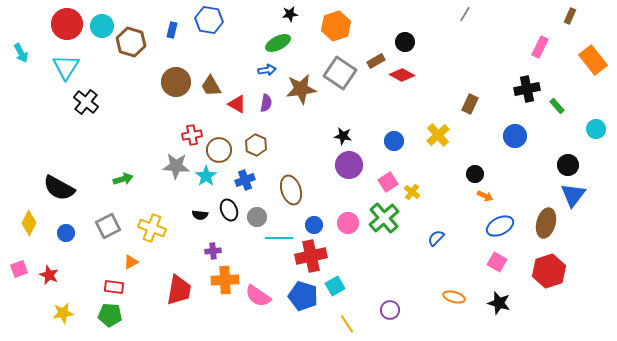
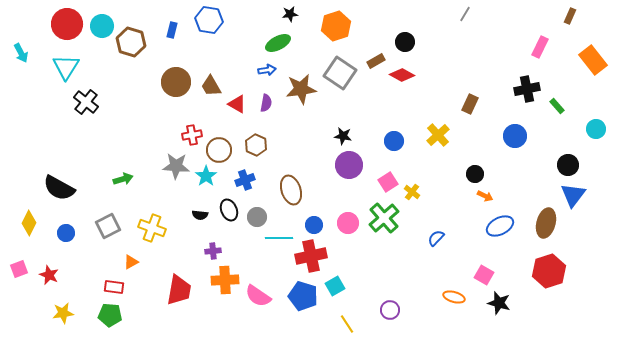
pink square at (497, 262): moved 13 px left, 13 px down
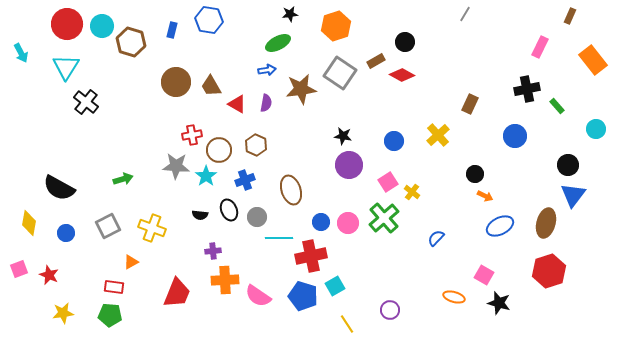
yellow diamond at (29, 223): rotated 15 degrees counterclockwise
blue circle at (314, 225): moved 7 px right, 3 px up
red trapezoid at (179, 290): moved 2 px left, 3 px down; rotated 12 degrees clockwise
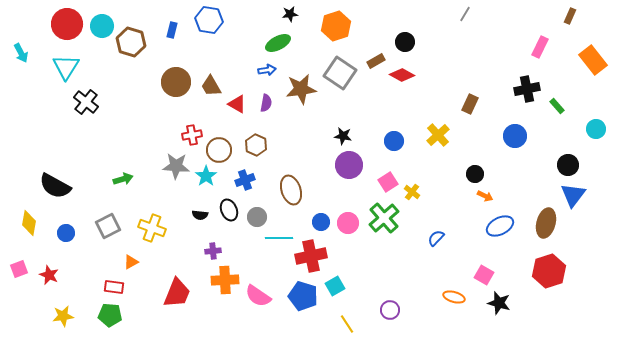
black semicircle at (59, 188): moved 4 px left, 2 px up
yellow star at (63, 313): moved 3 px down
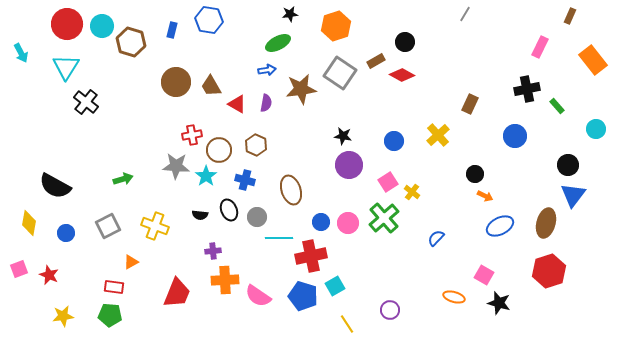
blue cross at (245, 180): rotated 36 degrees clockwise
yellow cross at (152, 228): moved 3 px right, 2 px up
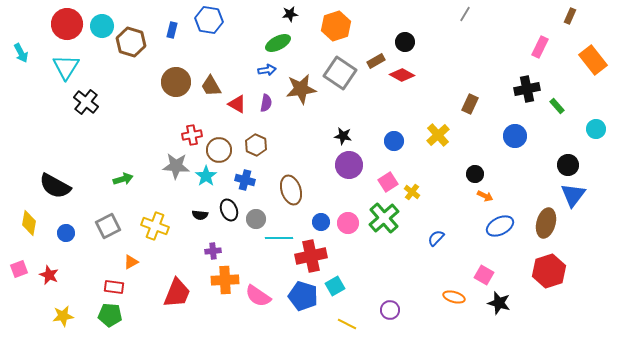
gray circle at (257, 217): moved 1 px left, 2 px down
yellow line at (347, 324): rotated 30 degrees counterclockwise
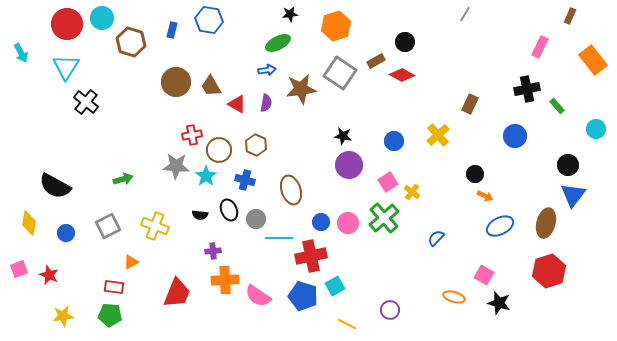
cyan circle at (102, 26): moved 8 px up
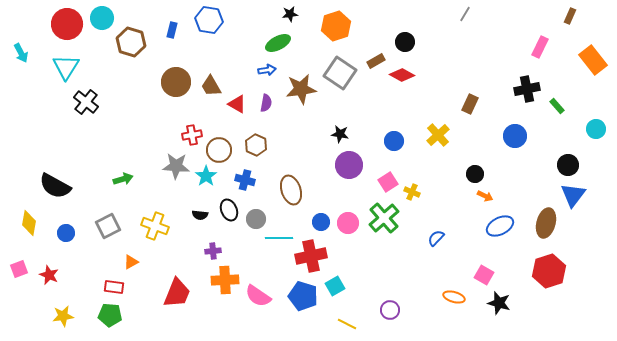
black star at (343, 136): moved 3 px left, 2 px up
yellow cross at (412, 192): rotated 14 degrees counterclockwise
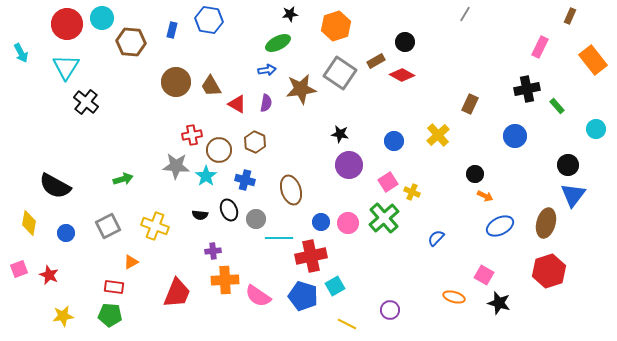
brown hexagon at (131, 42): rotated 12 degrees counterclockwise
brown hexagon at (256, 145): moved 1 px left, 3 px up
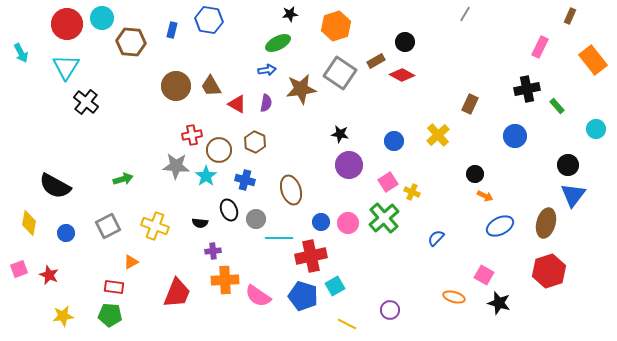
brown circle at (176, 82): moved 4 px down
black semicircle at (200, 215): moved 8 px down
